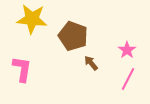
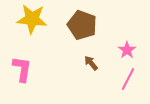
brown pentagon: moved 9 px right, 11 px up
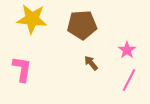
brown pentagon: rotated 24 degrees counterclockwise
pink line: moved 1 px right, 1 px down
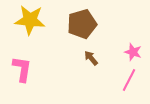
yellow star: moved 2 px left, 1 px down
brown pentagon: moved 1 px up; rotated 12 degrees counterclockwise
pink star: moved 6 px right, 2 px down; rotated 18 degrees counterclockwise
brown arrow: moved 5 px up
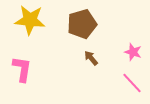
pink line: moved 3 px right, 3 px down; rotated 70 degrees counterclockwise
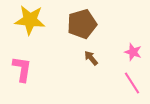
pink line: rotated 10 degrees clockwise
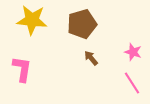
yellow star: moved 2 px right
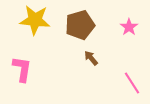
yellow star: moved 3 px right
brown pentagon: moved 2 px left, 1 px down
pink star: moved 4 px left, 25 px up; rotated 18 degrees clockwise
